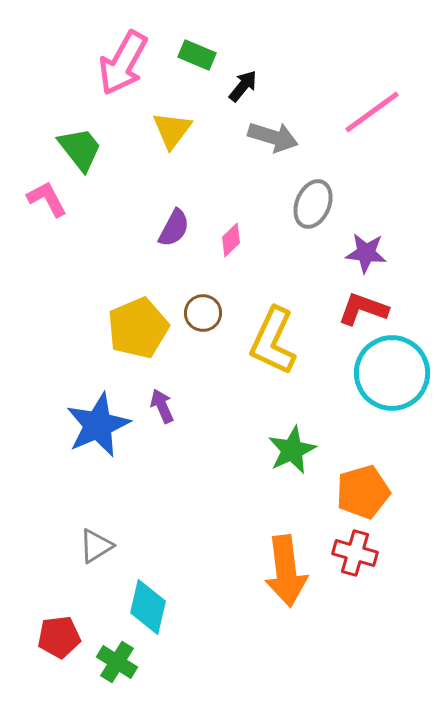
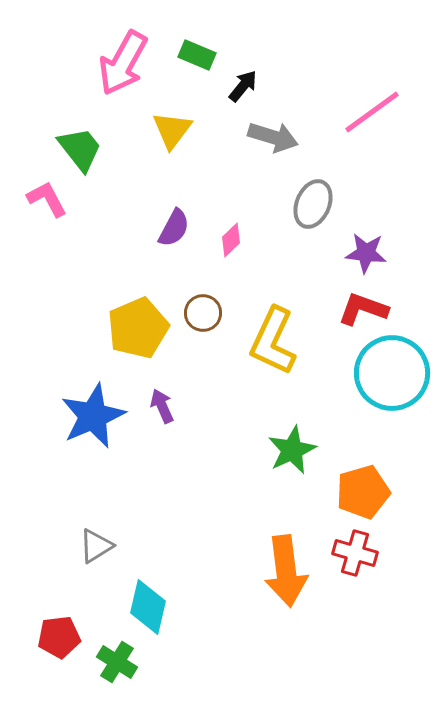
blue star: moved 5 px left, 9 px up
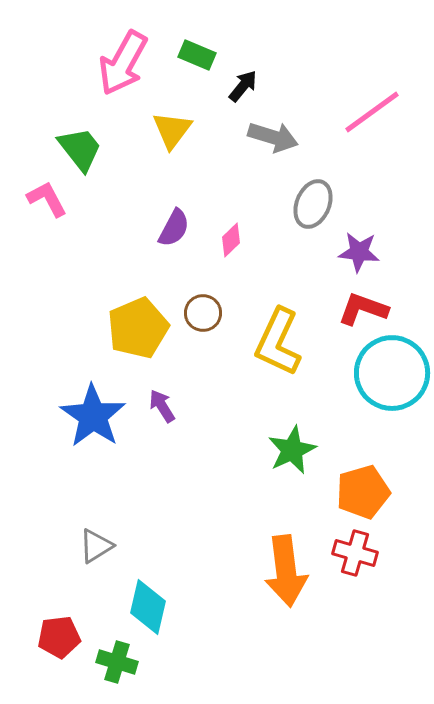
purple star: moved 7 px left, 1 px up
yellow L-shape: moved 5 px right, 1 px down
purple arrow: rotated 8 degrees counterclockwise
blue star: rotated 14 degrees counterclockwise
green cross: rotated 15 degrees counterclockwise
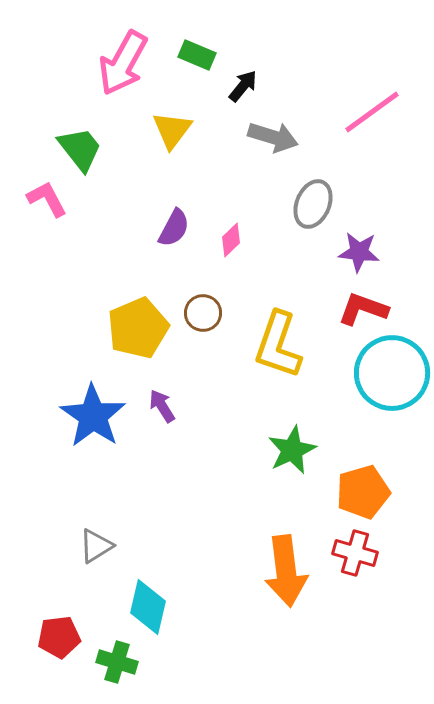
yellow L-shape: moved 3 px down; rotated 6 degrees counterclockwise
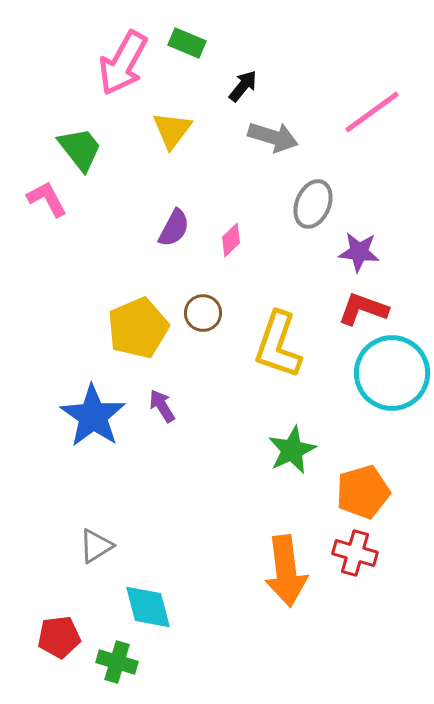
green rectangle: moved 10 px left, 12 px up
cyan diamond: rotated 28 degrees counterclockwise
